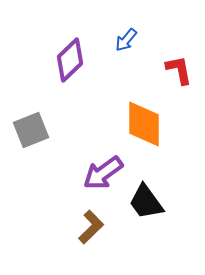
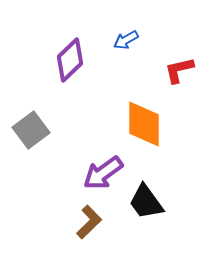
blue arrow: rotated 20 degrees clockwise
red L-shape: rotated 92 degrees counterclockwise
gray square: rotated 15 degrees counterclockwise
brown L-shape: moved 2 px left, 5 px up
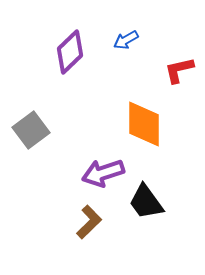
purple diamond: moved 8 px up
purple arrow: rotated 18 degrees clockwise
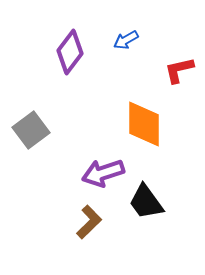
purple diamond: rotated 9 degrees counterclockwise
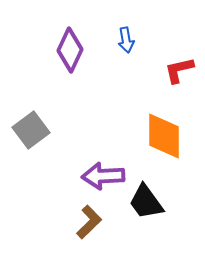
blue arrow: rotated 70 degrees counterclockwise
purple diamond: moved 2 px up; rotated 12 degrees counterclockwise
orange diamond: moved 20 px right, 12 px down
purple arrow: moved 3 px down; rotated 15 degrees clockwise
